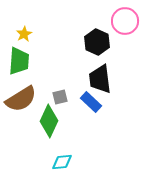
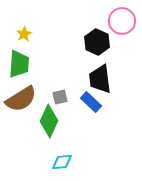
pink circle: moved 3 px left
green trapezoid: moved 3 px down
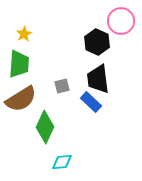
pink circle: moved 1 px left
black trapezoid: moved 2 px left
gray square: moved 2 px right, 11 px up
green diamond: moved 4 px left, 6 px down
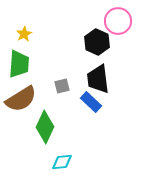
pink circle: moved 3 px left
